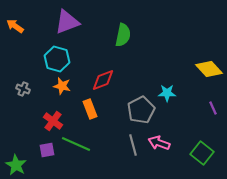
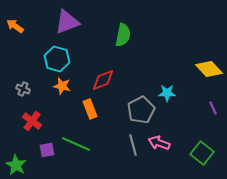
red cross: moved 21 px left
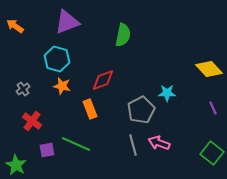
gray cross: rotated 32 degrees clockwise
green square: moved 10 px right
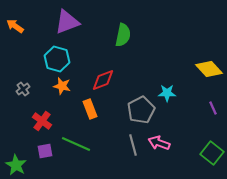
red cross: moved 10 px right
purple square: moved 2 px left, 1 px down
